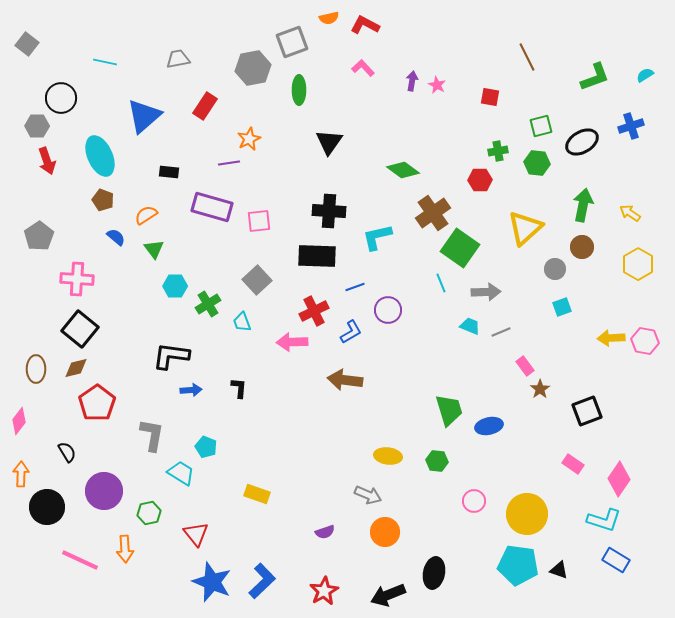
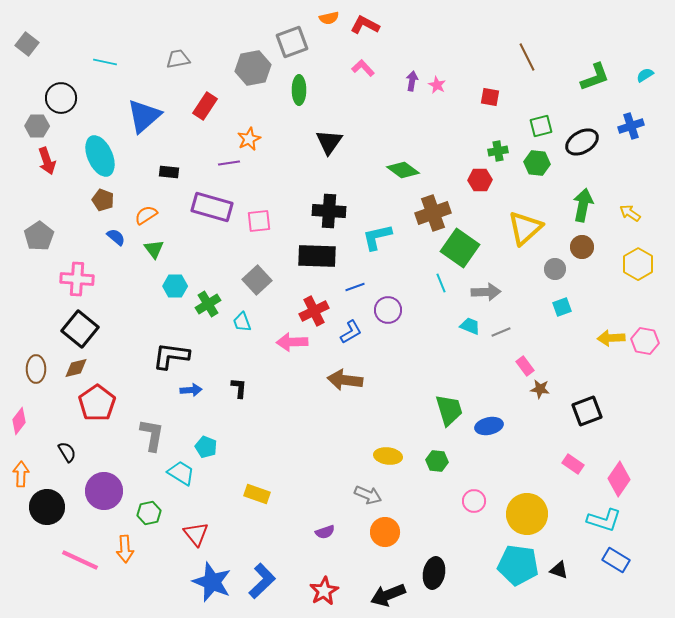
brown cross at (433, 213): rotated 16 degrees clockwise
brown star at (540, 389): rotated 30 degrees counterclockwise
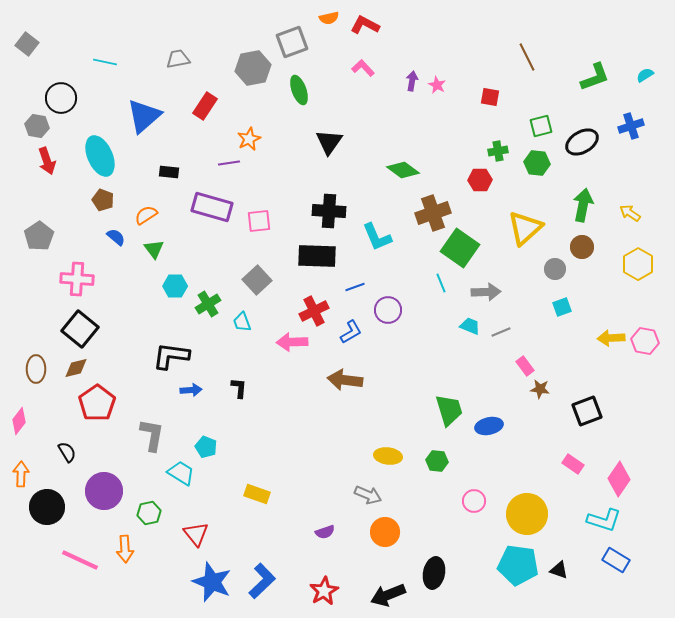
green ellipse at (299, 90): rotated 20 degrees counterclockwise
gray hexagon at (37, 126): rotated 10 degrees clockwise
cyan L-shape at (377, 237): rotated 100 degrees counterclockwise
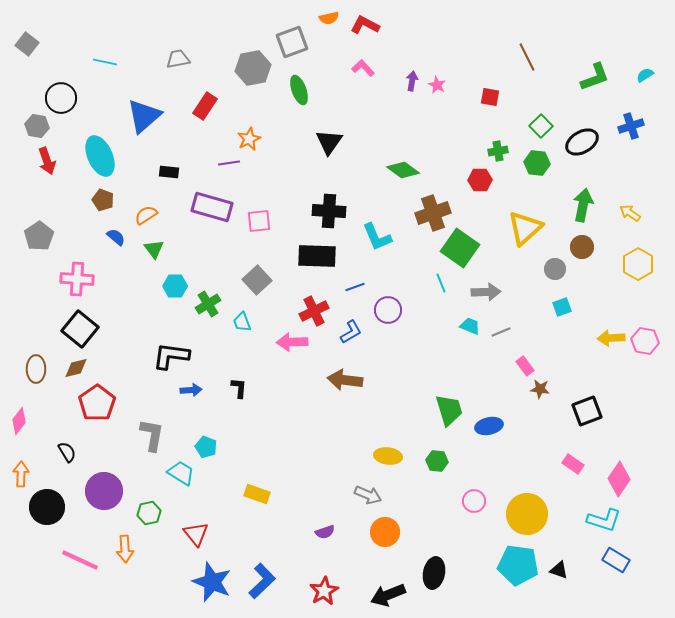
green square at (541, 126): rotated 30 degrees counterclockwise
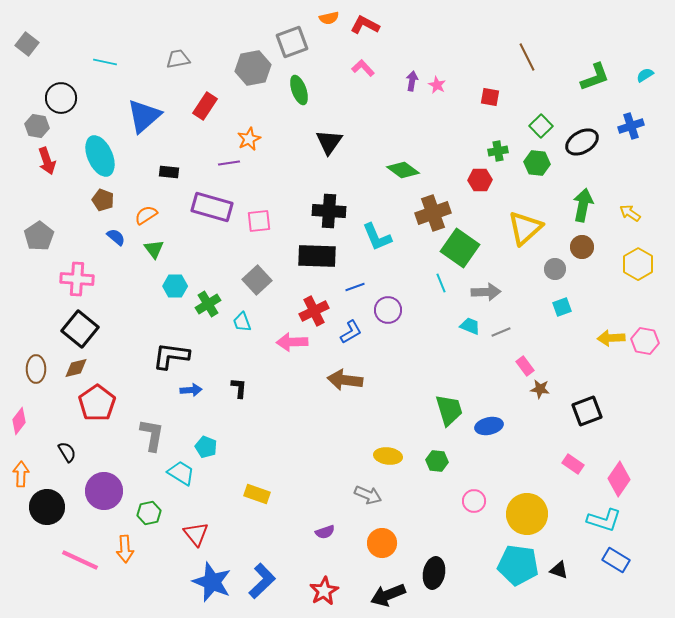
orange circle at (385, 532): moved 3 px left, 11 px down
